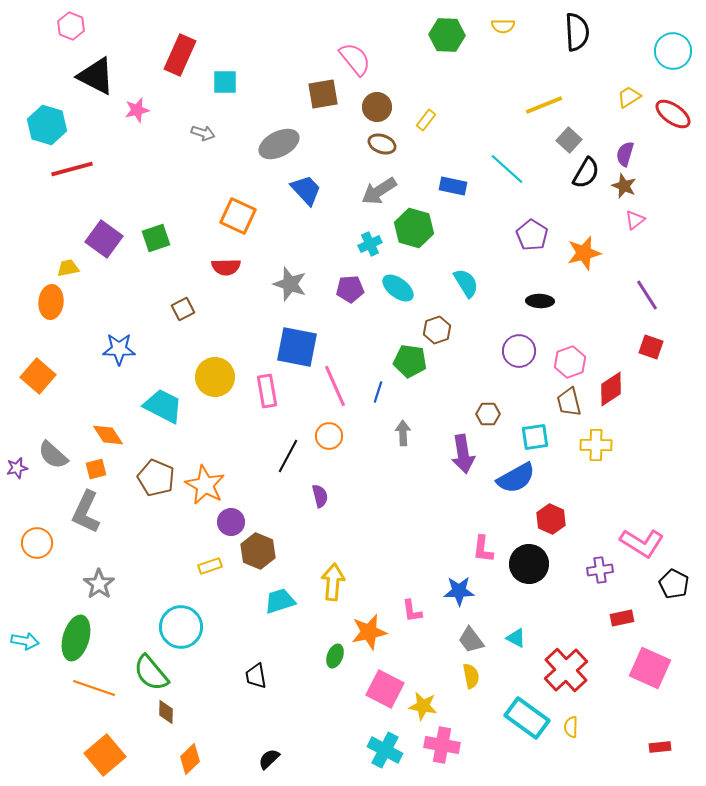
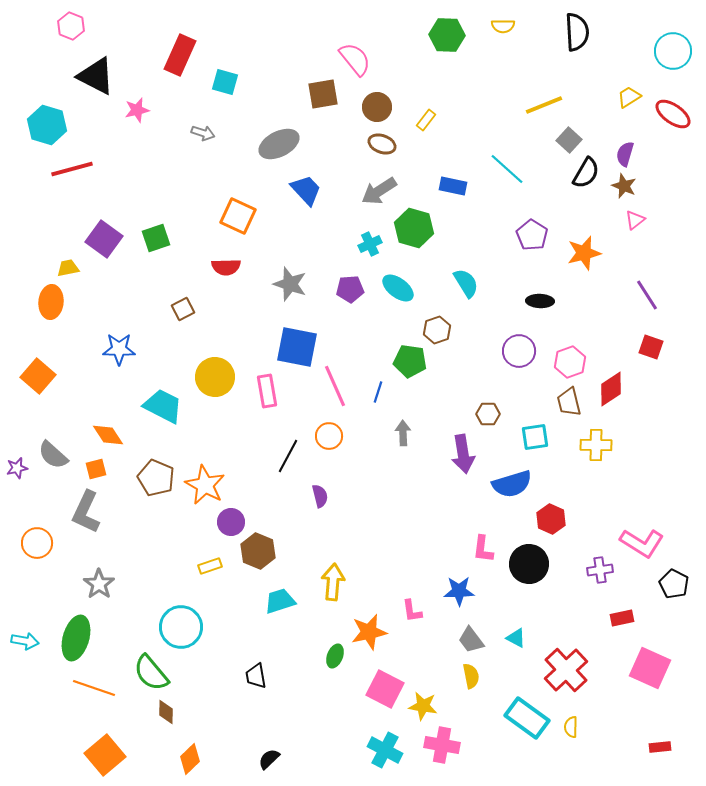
cyan square at (225, 82): rotated 16 degrees clockwise
blue semicircle at (516, 478): moved 4 px left, 6 px down; rotated 12 degrees clockwise
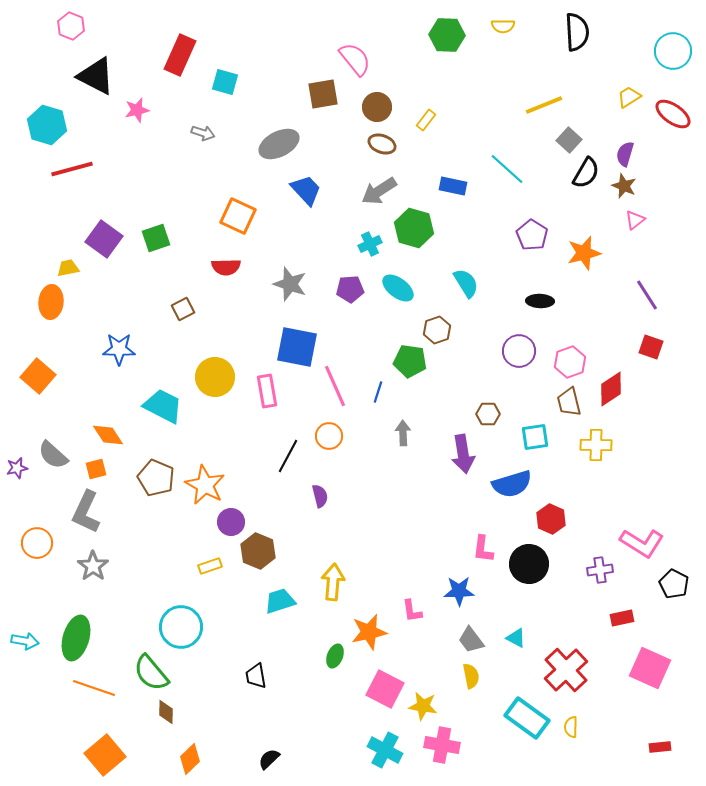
gray star at (99, 584): moved 6 px left, 18 px up
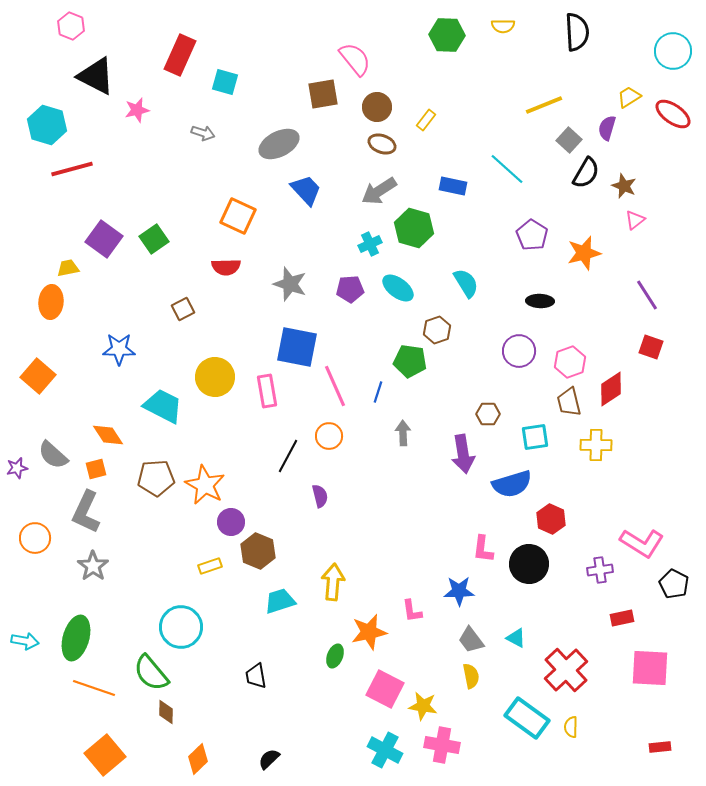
purple semicircle at (625, 154): moved 18 px left, 26 px up
green square at (156, 238): moved 2 px left, 1 px down; rotated 16 degrees counterclockwise
brown pentagon at (156, 478): rotated 27 degrees counterclockwise
orange circle at (37, 543): moved 2 px left, 5 px up
pink square at (650, 668): rotated 21 degrees counterclockwise
orange diamond at (190, 759): moved 8 px right
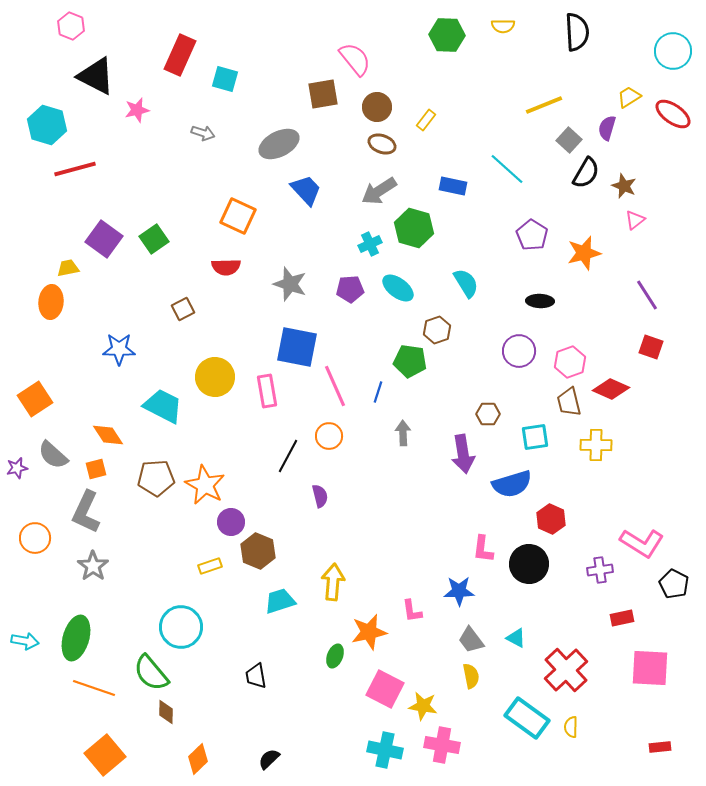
cyan square at (225, 82): moved 3 px up
red line at (72, 169): moved 3 px right
orange square at (38, 376): moved 3 px left, 23 px down; rotated 16 degrees clockwise
red diamond at (611, 389): rotated 57 degrees clockwise
cyan cross at (385, 750): rotated 16 degrees counterclockwise
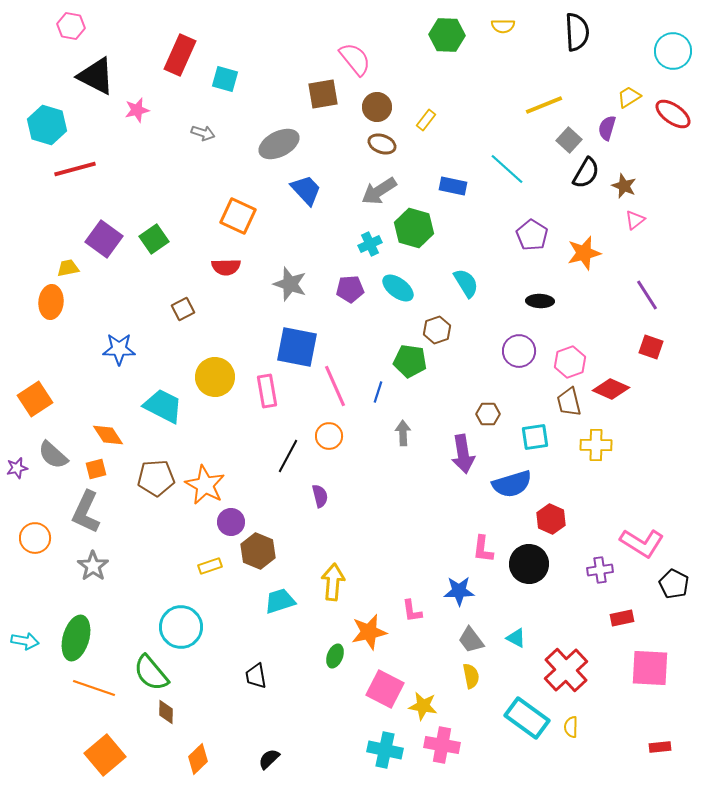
pink hexagon at (71, 26): rotated 12 degrees counterclockwise
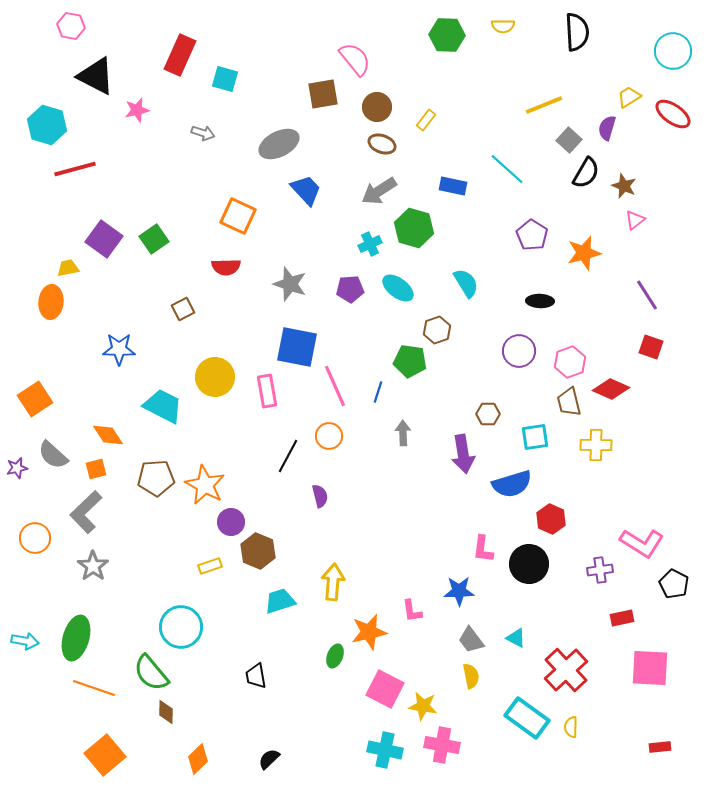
gray L-shape at (86, 512): rotated 21 degrees clockwise
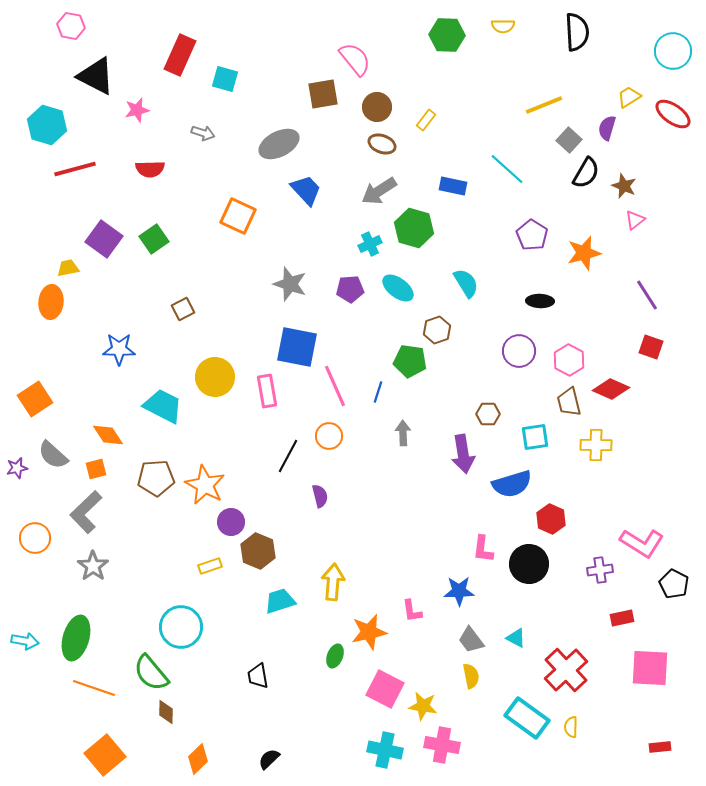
red semicircle at (226, 267): moved 76 px left, 98 px up
pink hexagon at (570, 362): moved 1 px left, 2 px up; rotated 12 degrees counterclockwise
black trapezoid at (256, 676): moved 2 px right
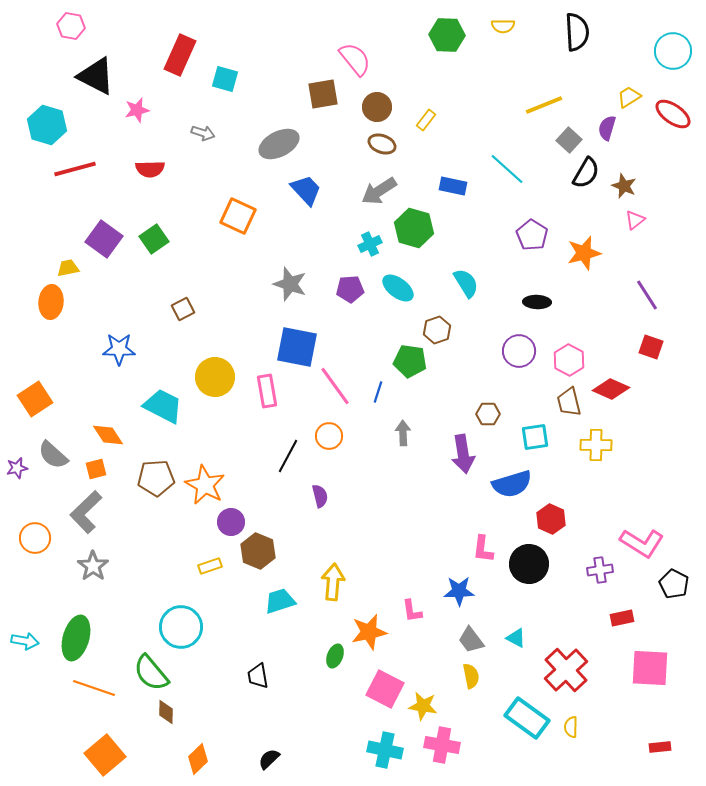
black ellipse at (540, 301): moved 3 px left, 1 px down
pink line at (335, 386): rotated 12 degrees counterclockwise
